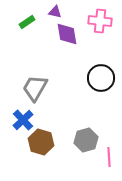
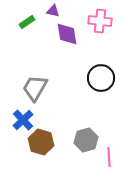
purple triangle: moved 2 px left, 1 px up
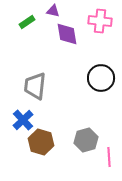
gray trapezoid: moved 2 px up; rotated 24 degrees counterclockwise
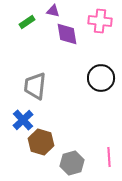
gray hexagon: moved 14 px left, 23 px down
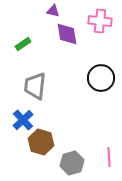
green rectangle: moved 4 px left, 22 px down
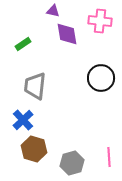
brown hexagon: moved 7 px left, 7 px down
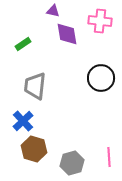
blue cross: moved 1 px down
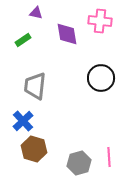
purple triangle: moved 17 px left, 2 px down
green rectangle: moved 4 px up
gray hexagon: moved 7 px right
